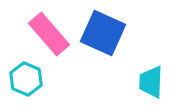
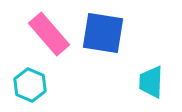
blue square: rotated 15 degrees counterclockwise
cyan hexagon: moved 4 px right, 6 px down
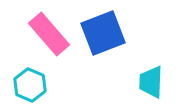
blue square: rotated 30 degrees counterclockwise
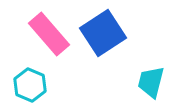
blue square: rotated 12 degrees counterclockwise
cyan trapezoid: rotated 12 degrees clockwise
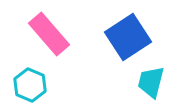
blue square: moved 25 px right, 4 px down
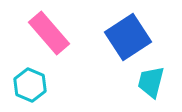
pink rectangle: moved 1 px up
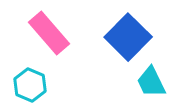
blue square: rotated 12 degrees counterclockwise
cyan trapezoid: rotated 40 degrees counterclockwise
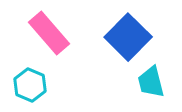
cyan trapezoid: rotated 12 degrees clockwise
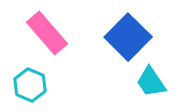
pink rectangle: moved 2 px left
cyan trapezoid: rotated 20 degrees counterclockwise
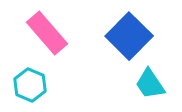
blue square: moved 1 px right, 1 px up
cyan trapezoid: moved 1 px left, 2 px down
